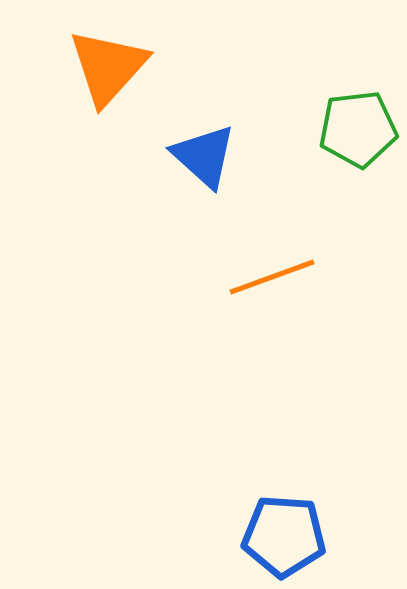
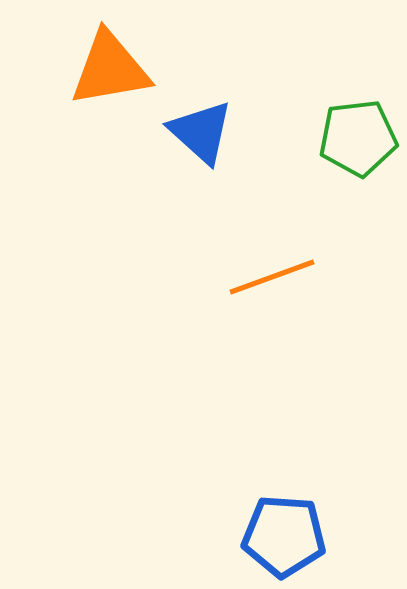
orange triangle: moved 2 px right, 2 px down; rotated 38 degrees clockwise
green pentagon: moved 9 px down
blue triangle: moved 3 px left, 24 px up
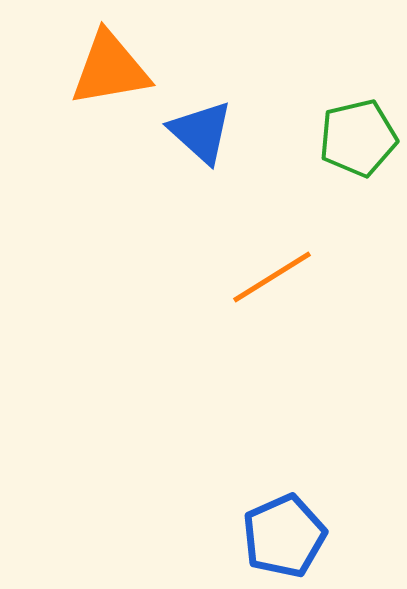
green pentagon: rotated 6 degrees counterclockwise
orange line: rotated 12 degrees counterclockwise
blue pentagon: rotated 28 degrees counterclockwise
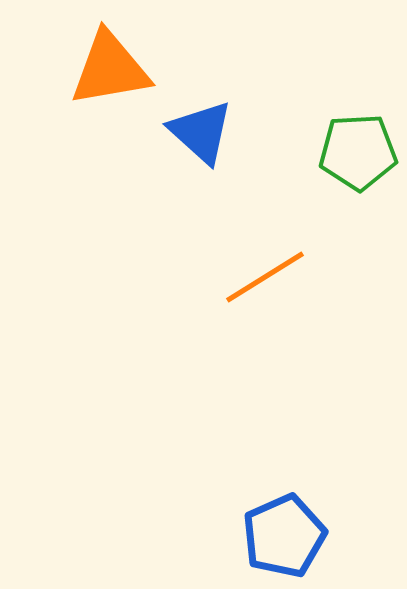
green pentagon: moved 14 px down; rotated 10 degrees clockwise
orange line: moved 7 px left
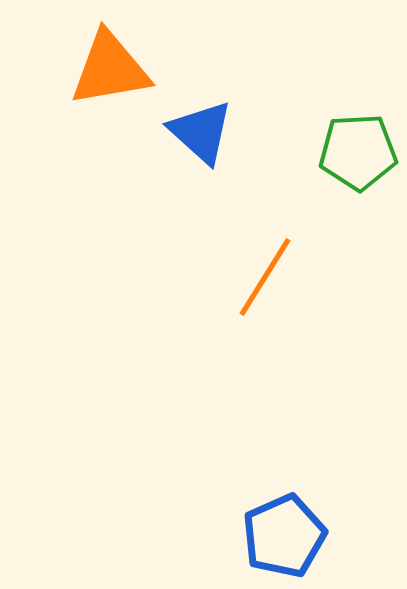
orange line: rotated 26 degrees counterclockwise
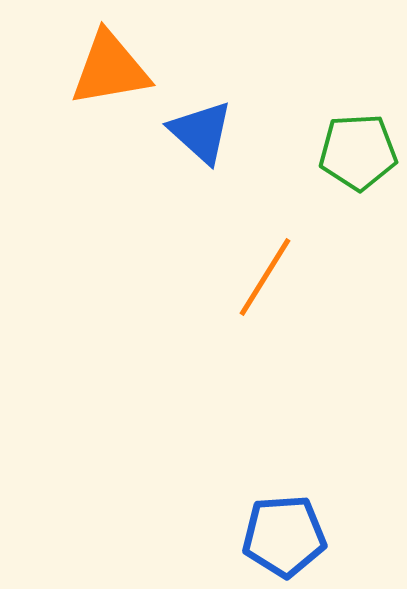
blue pentagon: rotated 20 degrees clockwise
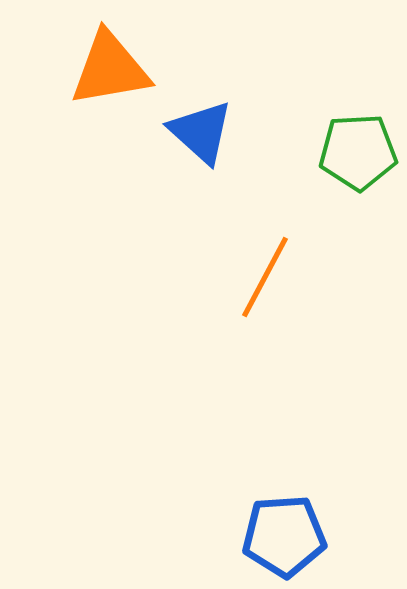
orange line: rotated 4 degrees counterclockwise
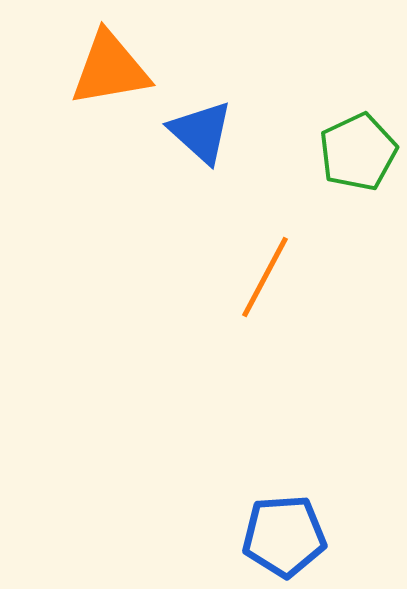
green pentagon: rotated 22 degrees counterclockwise
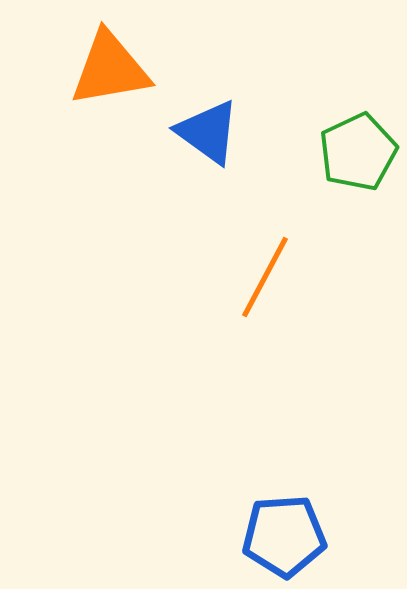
blue triangle: moved 7 px right; rotated 6 degrees counterclockwise
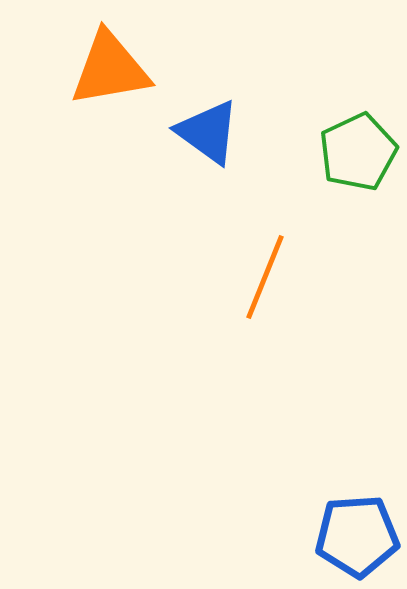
orange line: rotated 6 degrees counterclockwise
blue pentagon: moved 73 px right
